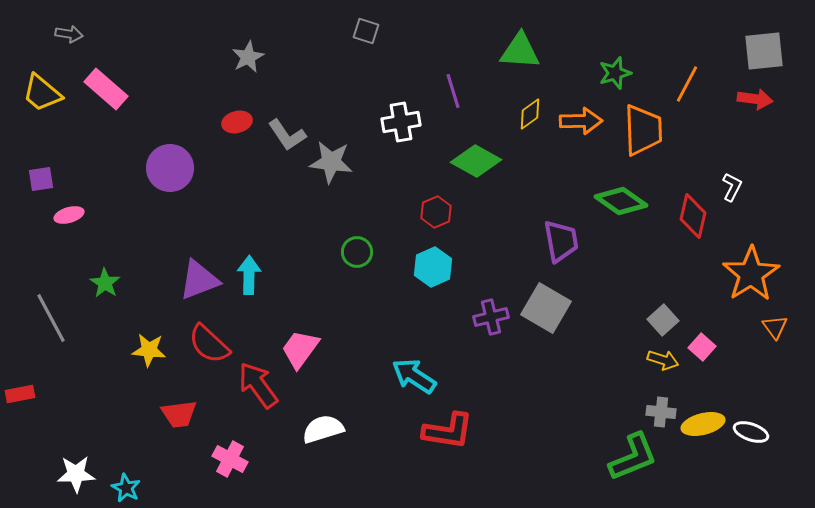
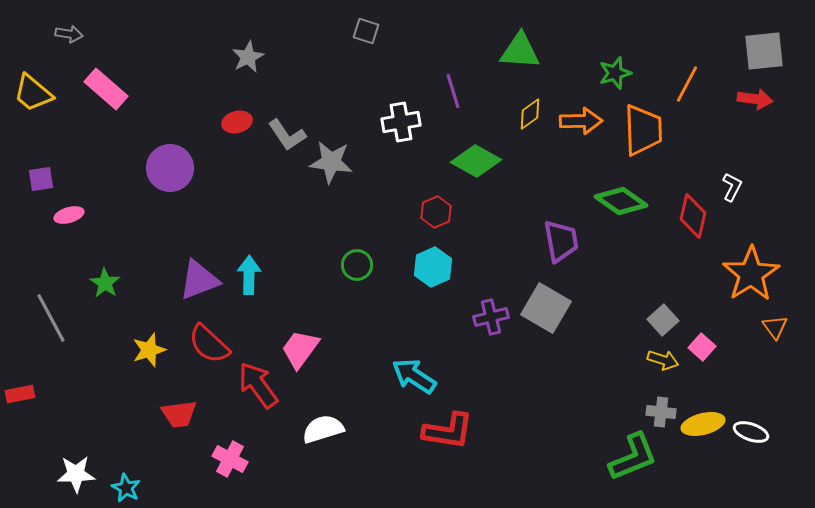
yellow trapezoid at (42, 93): moved 9 px left
green circle at (357, 252): moved 13 px down
yellow star at (149, 350): rotated 24 degrees counterclockwise
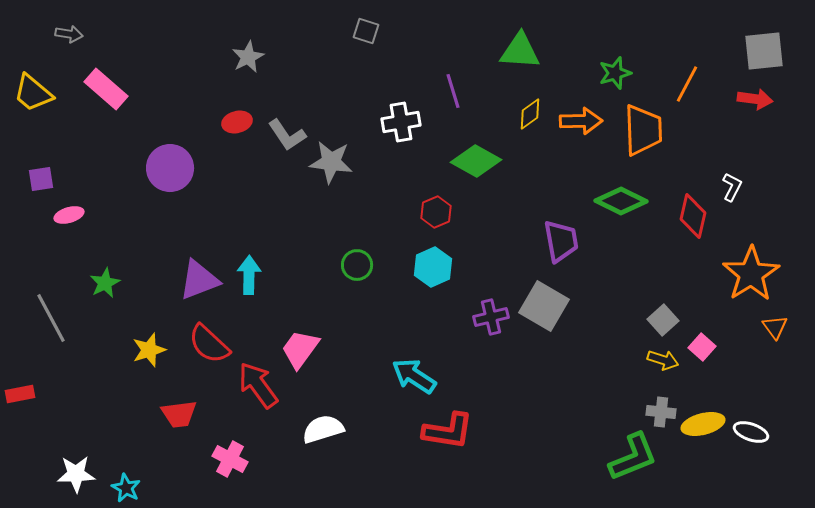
green diamond at (621, 201): rotated 9 degrees counterclockwise
green star at (105, 283): rotated 12 degrees clockwise
gray square at (546, 308): moved 2 px left, 2 px up
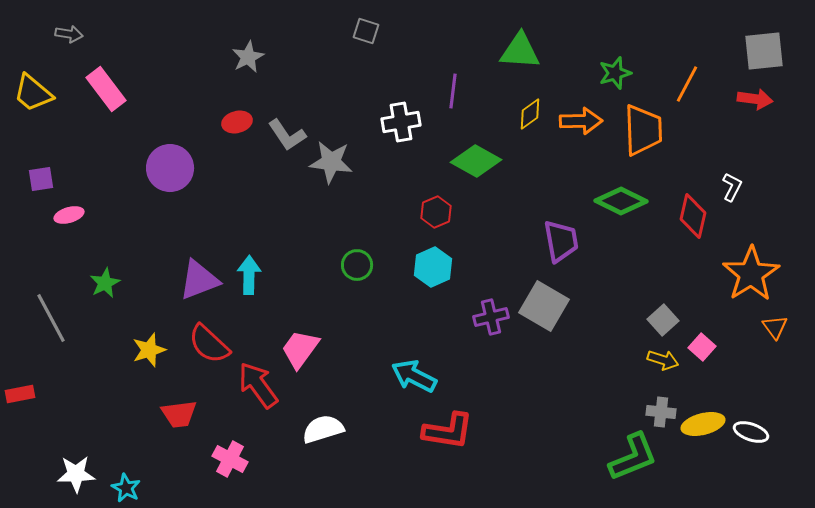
pink rectangle at (106, 89): rotated 12 degrees clockwise
purple line at (453, 91): rotated 24 degrees clockwise
cyan arrow at (414, 376): rotated 6 degrees counterclockwise
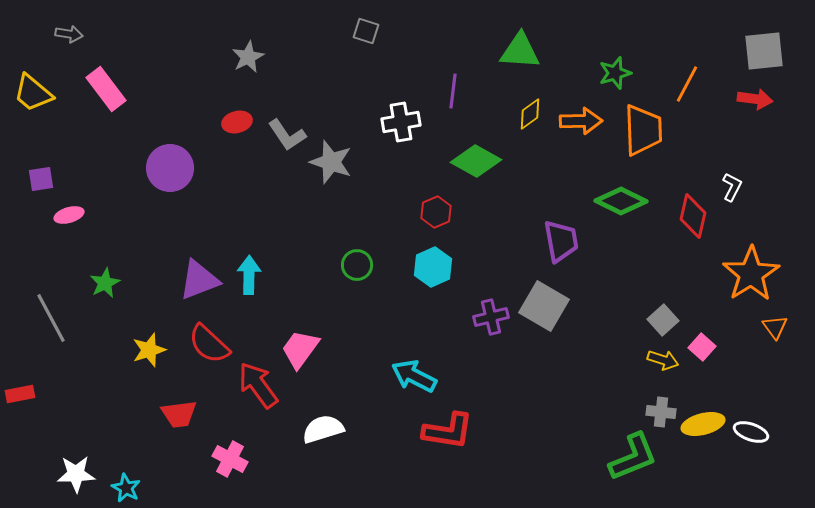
gray star at (331, 162): rotated 12 degrees clockwise
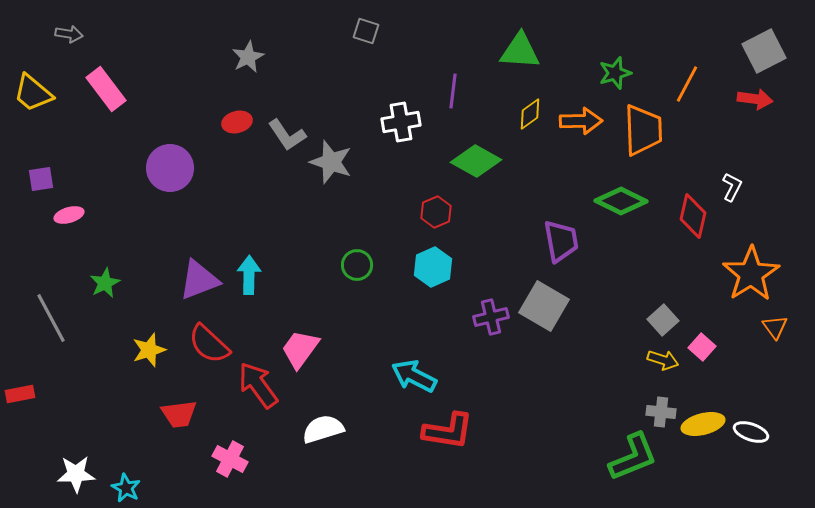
gray square at (764, 51): rotated 21 degrees counterclockwise
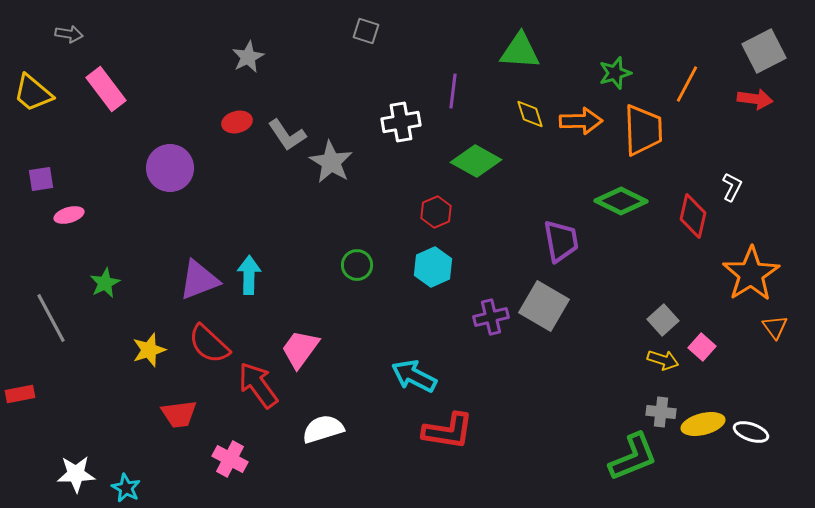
yellow diamond at (530, 114): rotated 72 degrees counterclockwise
gray star at (331, 162): rotated 12 degrees clockwise
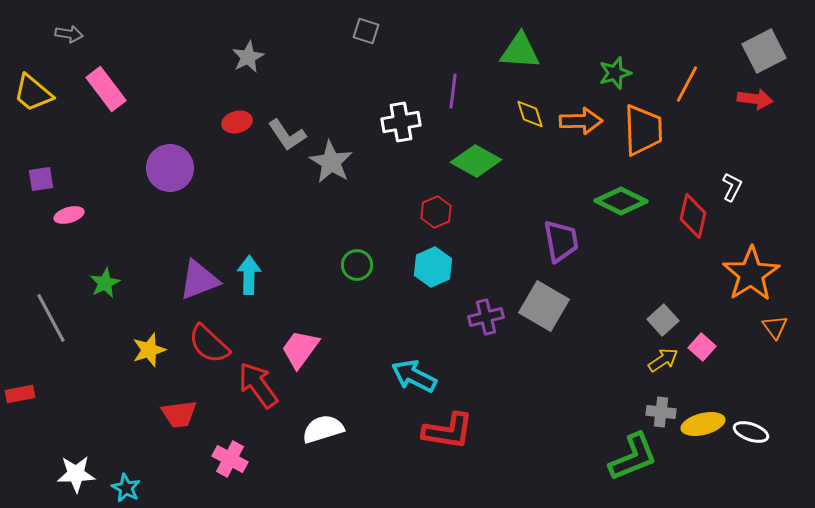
purple cross at (491, 317): moved 5 px left
yellow arrow at (663, 360): rotated 52 degrees counterclockwise
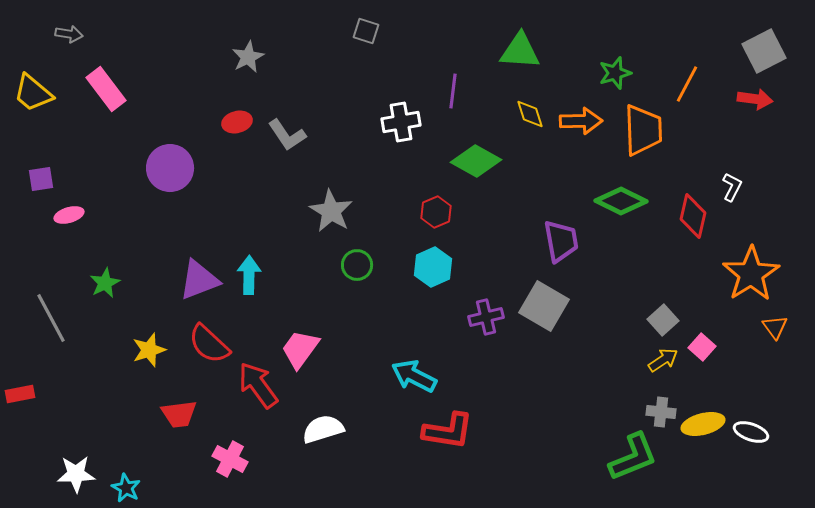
gray star at (331, 162): moved 49 px down
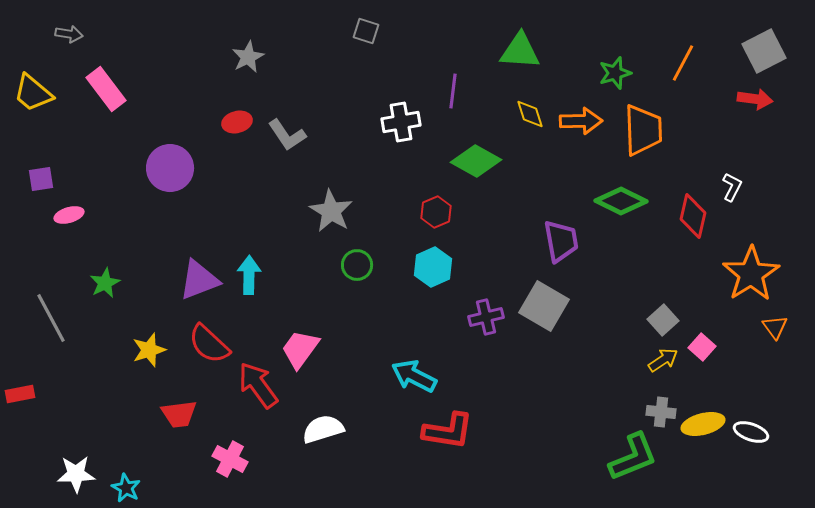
orange line at (687, 84): moved 4 px left, 21 px up
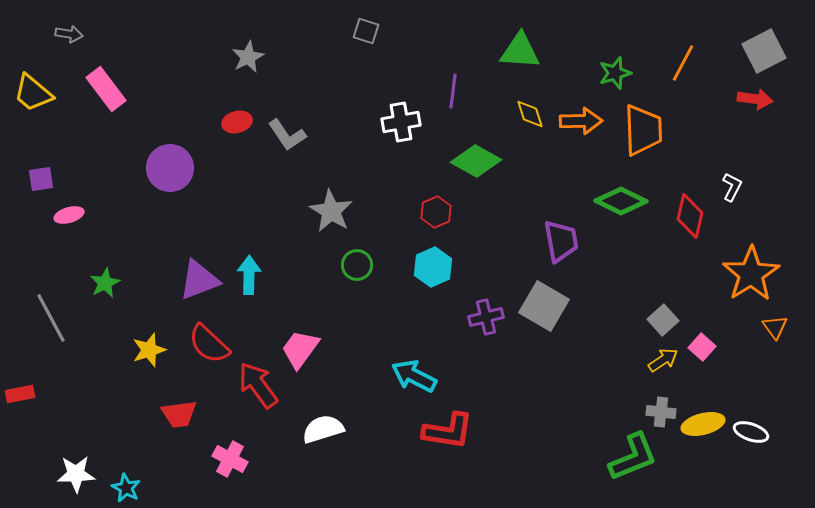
red diamond at (693, 216): moved 3 px left
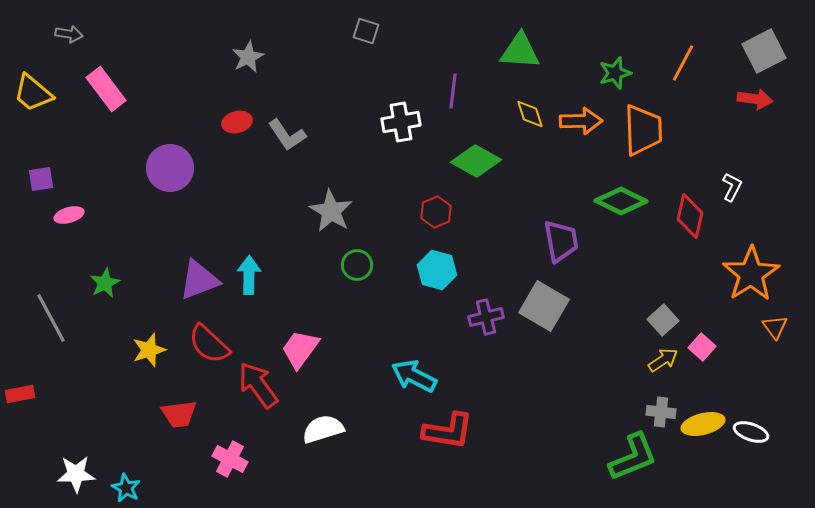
cyan hexagon at (433, 267): moved 4 px right, 3 px down; rotated 21 degrees counterclockwise
